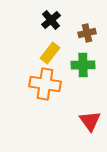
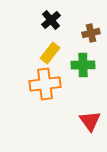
brown cross: moved 4 px right
orange cross: rotated 16 degrees counterclockwise
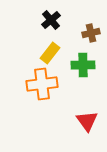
orange cross: moved 3 px left
red triangle: moved 3 px left
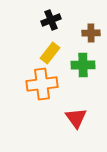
black cross: rotated 18 degrees clockwise
brown cross: rotated 12 degrees clockwise
red triangle: moved 11 px left, 3 px up
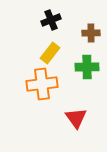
green cross: moved 4 px right, 2 px down
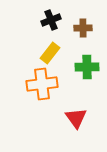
brown cross: moved 8 px left, 5 px up
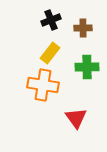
orange cross: moved 1 px right, 1 px down; rotated 16 degrees clockwise
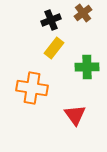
brown cross: moved 15 px up; rotated 36 degrees counterclockwise
yellow rectangle: moved 4 px right, 5 px up
orange cross: moved 11 px left, 3 px down
red triangle: moved 1 px left, 3 px up
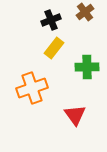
brown cross: moved 2 px right, 1 px up
orange cross: rotated 28 degrees counterclockwise
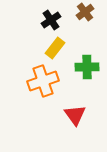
black cross: rotated 12 degrees counterclockwise
yellow rectangle: moved 1 px right
orange cross: moved 11 px right, 7 px up
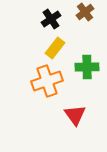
black cross: moved 1 px up
orange cross: moved 4 px right
